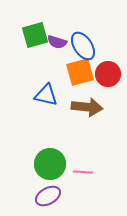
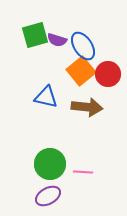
purple semicircle: moved 2 px up
orange square: moved 1 px right, 1 px up; rotated 24 degrees counterclockwise
blue triangle: moved 2 px down
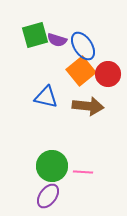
brown arrow: moved 1 px right, 1 px up
green circle: moved 2 px right, 2 px down
purple ellipse: rotated 25 degrees counterclockwise
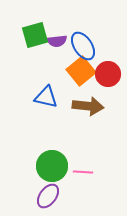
purple semicircle: moved 1 px down; rotated 24 degrees counterclockwise
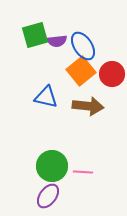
red circle: moved 4 px right
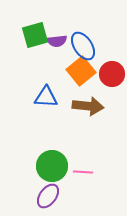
blue triangle: rotated 10 degrees counterclockwise
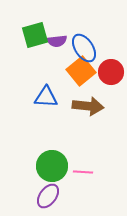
blue ellipse: moved 1 px right, 2 px down
red circle: moved 1 px left, 2 px up
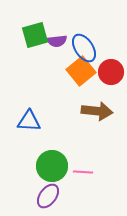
blue triangle: moved 17 px left, 24 px down
brown arrow: moved 9 px right, 5 px down
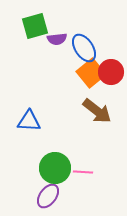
green square: moved 9 px up
purple semicircle: moved 2 px up
orange square: moved 10 px right, 2 px down
brown arrow: rotated 32 degrees clockwise
green circle: moved 3 px right, 2 px down
